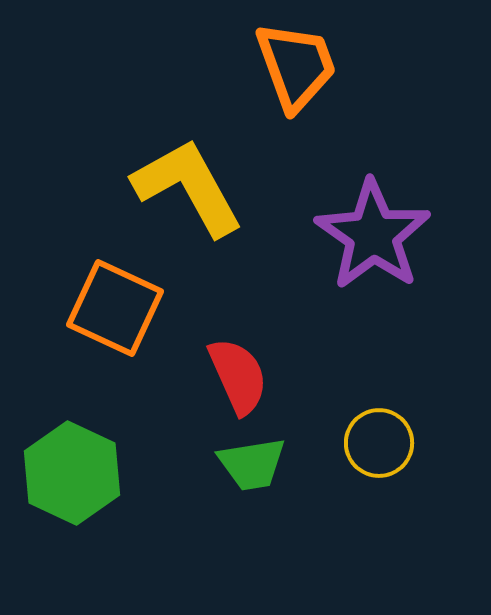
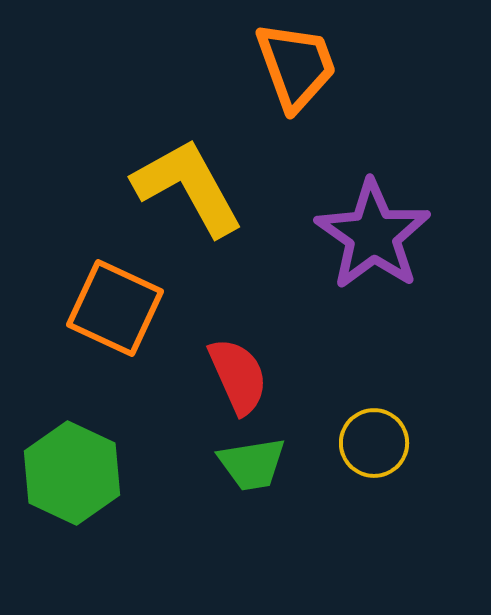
yellow circle: moved 5 px left
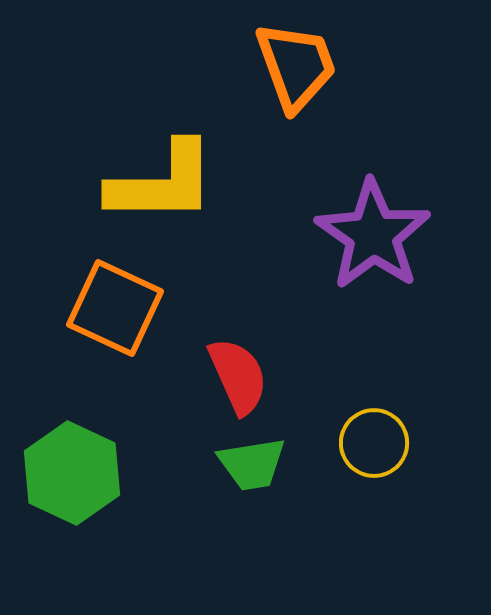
yellow L-shape: moved 26 px left, 4 px up; rotated 119 degrees clockwise
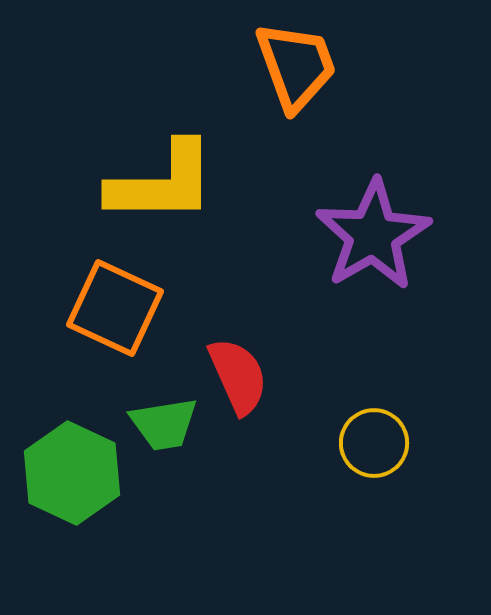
purple star: rotated 7 degrees clockwise
green trapezoid: moved 88 px left, 40 px up
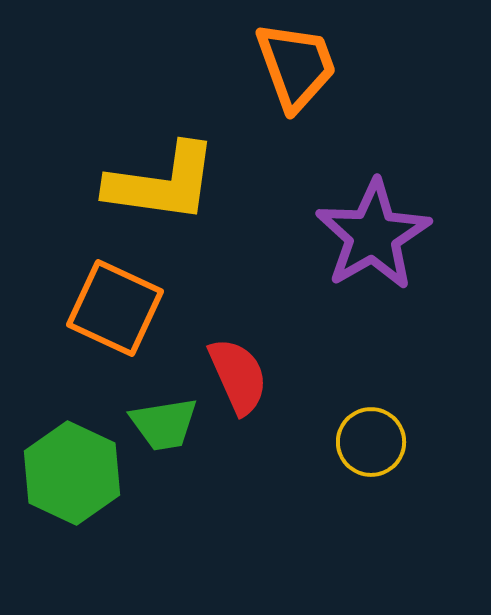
yellow L-shape: rotated 8 degrees clockwise
yellow circle: moved 3 px left, 1 px up
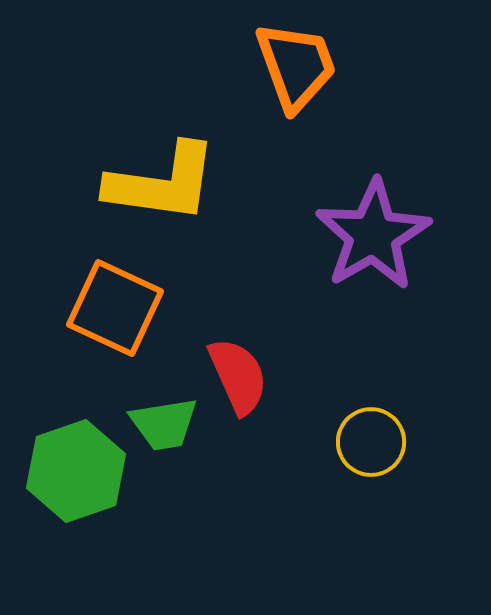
green hexagon: moved 4 px right, 2 px up; rotated 16 degrees clockwise
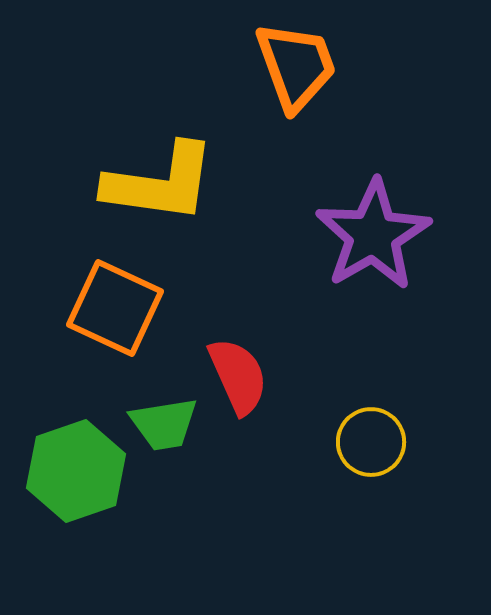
yellow L-shape: moved 2 px left
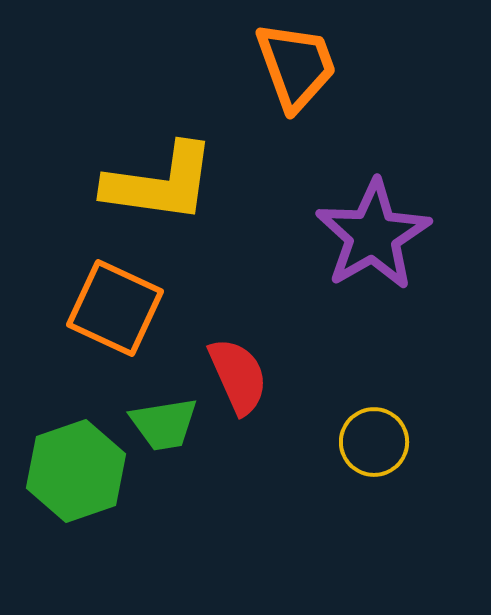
yellow circle: moved 3 px right
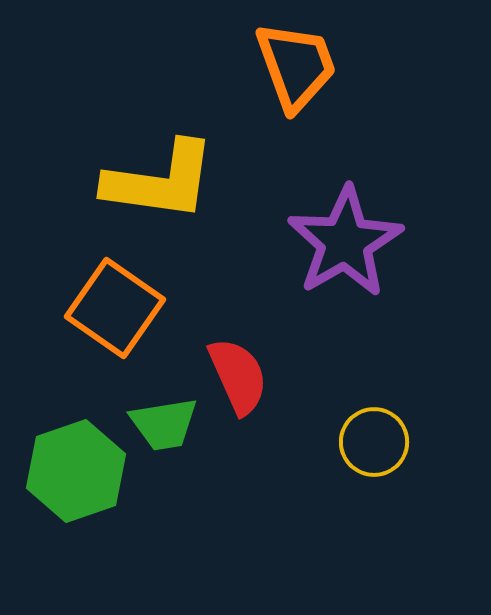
yellow L-shape: moved 2 px up
purple star: moved 28 px left, 7 px down
orange square: rotated 10 degrees clockwise
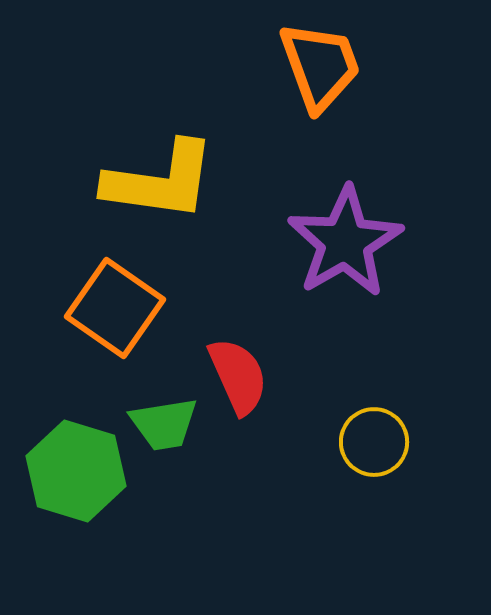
orange trapezoid: moved 24 px right
green hexagon: rotated 24 degrees counterclockwise
